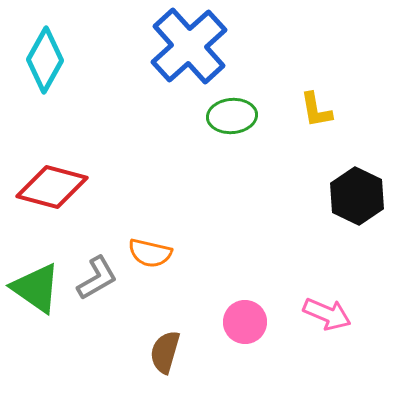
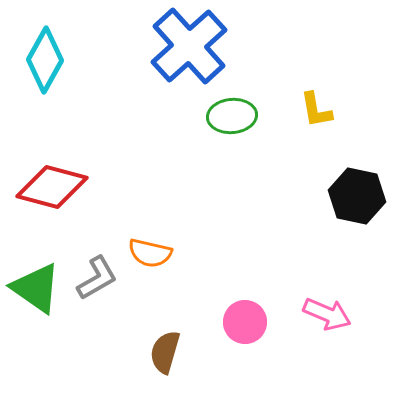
black hexagon: rotated 14 degrees counterclockwise
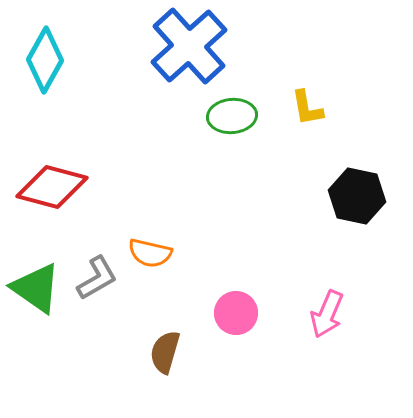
yellow L-shape: moved 9 px left, 2 px up
pink arrow: rotated 90 degrees clockwise
pink circle: moved 9 px left, 9 px up
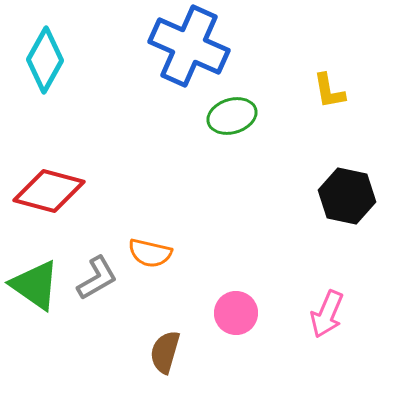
blue cross: rotated 24 degrees counterclockwise
yellow L-shape: moved 22 px right, 17 px up
green ellipse: rotated 12 degrees counterclockwise
red diamond: moved 3 px left, 4 px down
black hexagon: moved 10 px left
green triangle: moved 1 px left, 3 px up
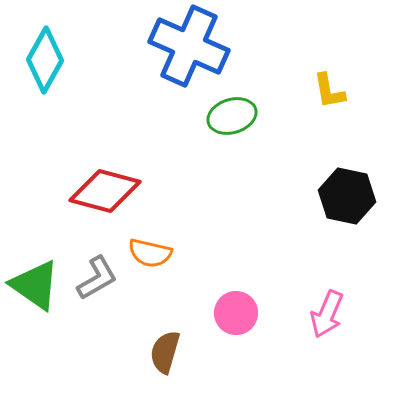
red diamond: moved 56 px right
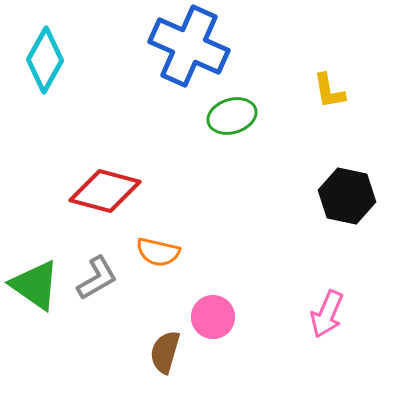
orange semicircle: moved 8 px right, 1 px up
pink circle: moved 23 px left, 4 px down
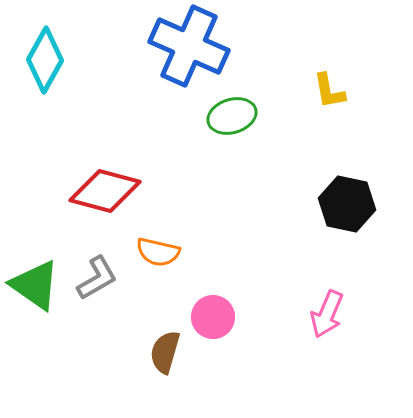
black hexagon: moved 8 px down
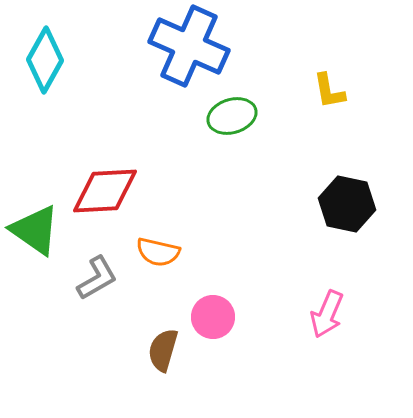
red diamond: rotated 18 degrees counterclockwise
green triangle: moved 55 px up
brown semicircle: moved 2 px left, 2 px up
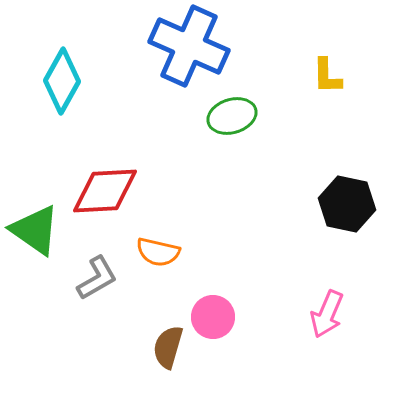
cyan diamond: moved 17 px right, 21 px down
yellow L-shape: moved 2 px left, 15 px up; rotated 9 degrees clockwise
brown semicircle: moved 5 px right, 3 px up
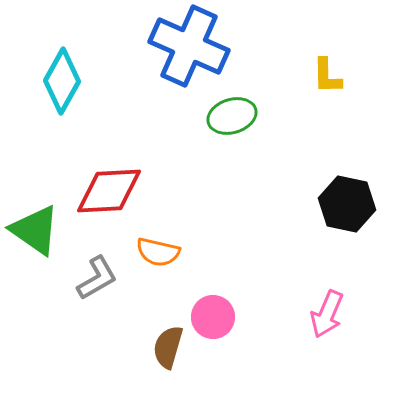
red diamond: moved 4 px right
